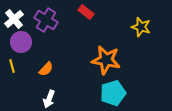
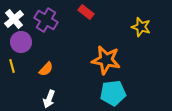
cyan pentagon: rotated 10 degrees clockwise
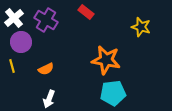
white cross: moved 1 px up
orange semicircle: rotated 21 degrees clockwise
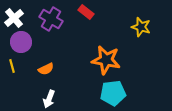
purple cross: moved 5 px right, 1 px up
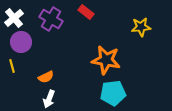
yellow star: rotated 24 degrees counterclockwise
orange semicircle: moved 8 px down
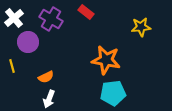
purple circle: moved 7 px right
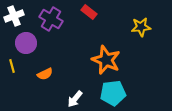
red rectangle: moved 3 px right
white cross: moved 2 px up; rotated 18 degrees clockwise
purple circle: moved 2 px left, 1 px down
orange star: rotated 12 degrees clockwise
orange semicircle: moved 1 px left, 3 px up
white arrow: moved 26 px right; rotated 18 degrees clockwise
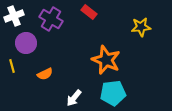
white arrow: moved 1 px left, 1 px up
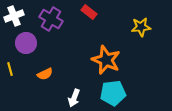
yellow line: moved 2 px left, 3 px down
white arrow: rotated 18 degrees counterclockwise
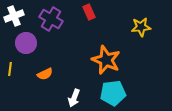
red rectangle: rotated 28 degrees clockwise
yellow line: rotated 24 degrees clockwise
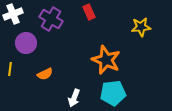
white cross: moved 1 px left, 2 px up
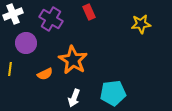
yellow star: moved 3 px up
orange star: moved 33 px left; rotated 8 degrees clockwise
